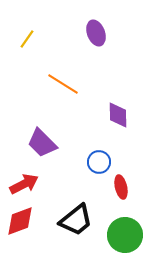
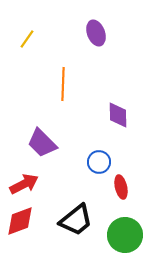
orange line: rotated 60 degrees clockwise
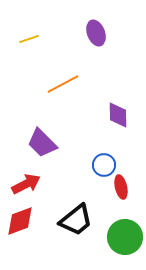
yellow line: moved 2 px right; rotated 36 degrees clockwise
orange line: rotated 60 degrees clockwise
blue circle: moved 5 px right, 3 px down
red arrow: moved 2 px right
green circle: moved 2 px down
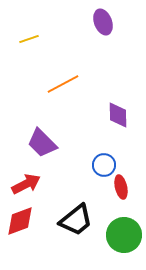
purple ellipse: moved 7 px right, 11 px up
green circle: moved 1 px left, 2 px up
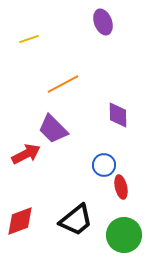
purple trapezoid: moved 11 px right, 14 px up
red arrow: moved 30 px up
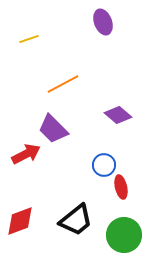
purple diamond: rotated 48 degrees counterclockwise
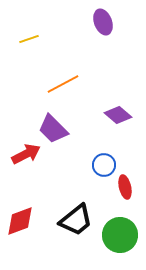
red ellipse: moved 4 px right
green circle: moved 4 px left
